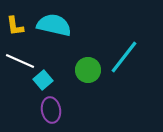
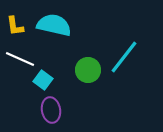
white line: moved 2 px up
cyan square: rotated 12 degrees counterclockwise
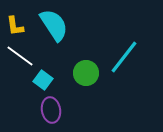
cyan semicircle: rotated 44 degrees clockwise
white line: moved 3 px up; rotated 12 degrees clockwise
green circle: moved 2 px left, 3 px down
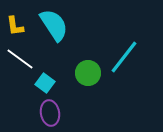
white line: moved 3 px down
green circle: moved 2 px right
cyan square: moved 2 px right, 3 px down
purple ellipse: moved 1 px left, 3 px down
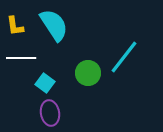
white line: moved 1 px right, 1 px up; rotated 36 degrees counterclockwise
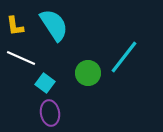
white line: rotated 24 degrees clockwise
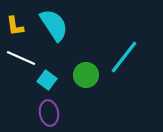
green circle: moved 2 px left, 2 px down
cyan square: moved 2 px right, 3 px up
purple ellipse: moved 1 px left
